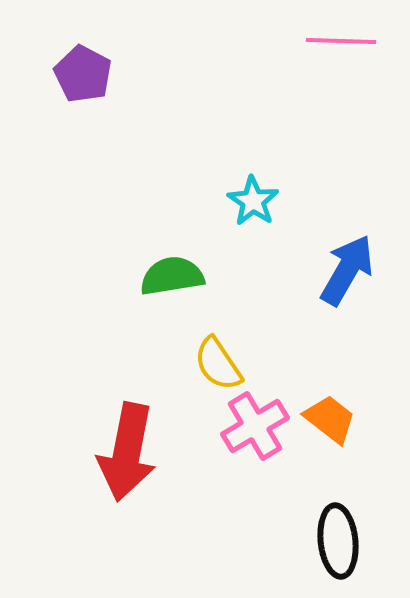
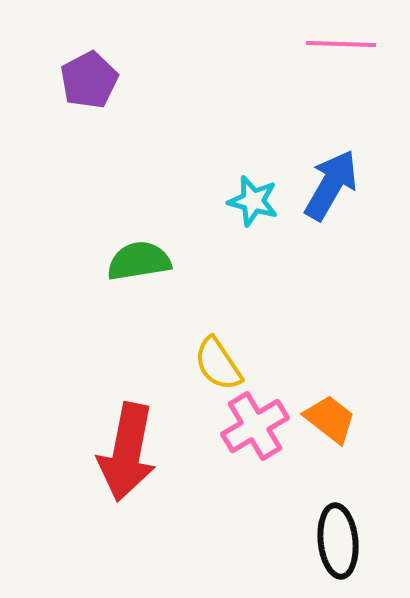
pink line: moved 3 px down
purple pentagon: moved 6 px right, 6 px down; rotated 16 degrees clockwise
cyan star: rotated 18 degrees counterclockwise
blue arrow: moved 16 px left, 85 px up
green semicircle: moved 33 px left, 15 px up
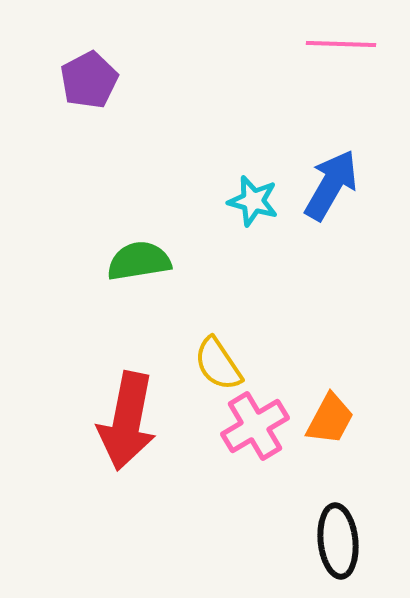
orange trapezoid: rotated 80 degrees clockwise
red arrow: moved 31 px up
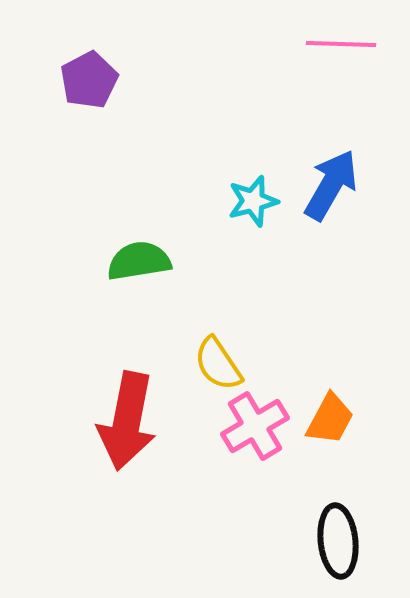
cyan star: rotated 30 degrees counterclockwise
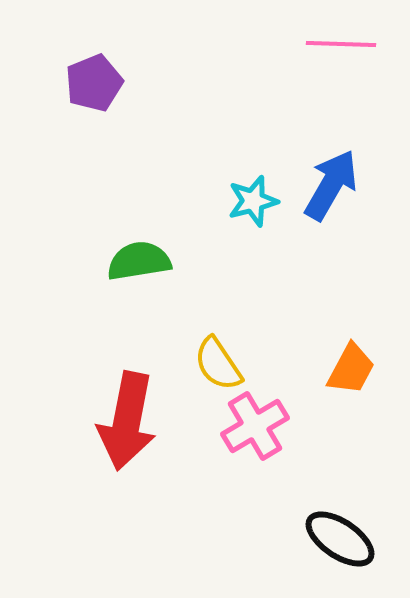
purple pentagon: moved 5 px right, 3 px down; rotated 6 degrees clockwise
orange trapezoid: moved 21 px right, 50 px up
black ellipse: moved 2 px right, 2 px up; rotated 50 degrees counterclockwise
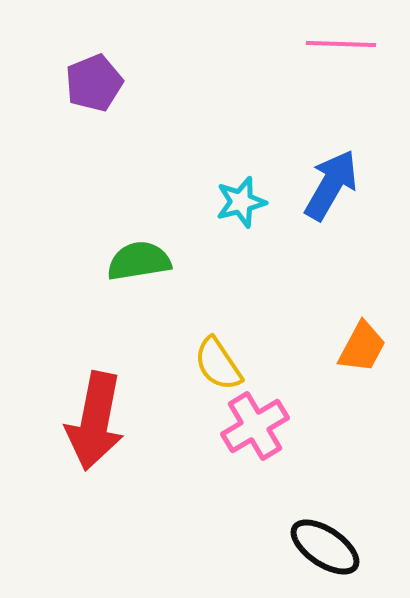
cyan star: moved 12 px left, 1 px down
orange trapezoid: moved 11 px right, 22 px up
red arrow: moved 32 px left
black ellipse: moved 15 px left, 8 px down
